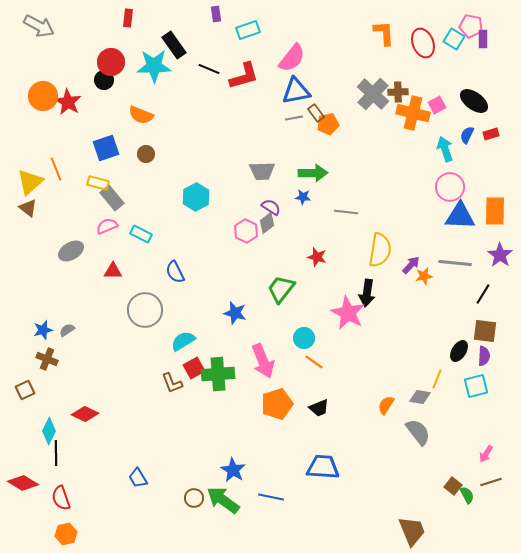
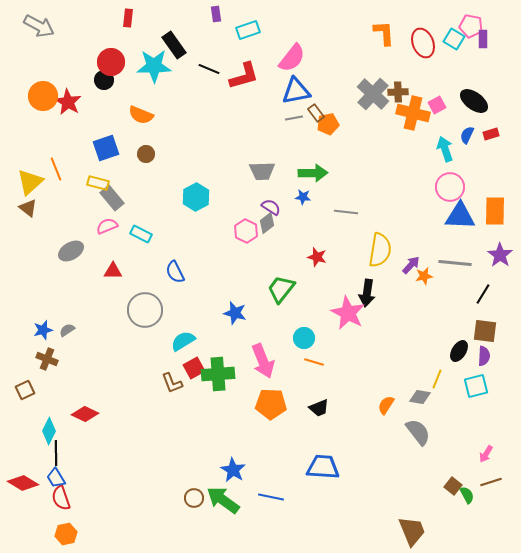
orange line at (314, 362): rotated 18 degrees counterclockwise
orange pentagon at (277, 404): moved 6 px left; rotated 20 degrees clockwise
blue trapezoid at (138, 478): moved 82 px left
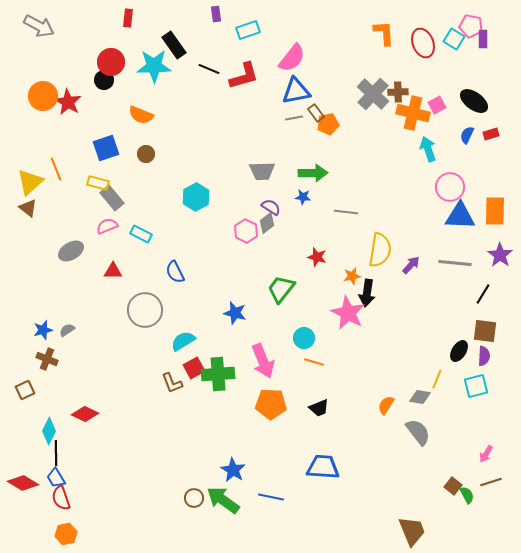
cyan arrow at (445, 149): moved 17 px left
orange star at (424, 276): moved 72 px left
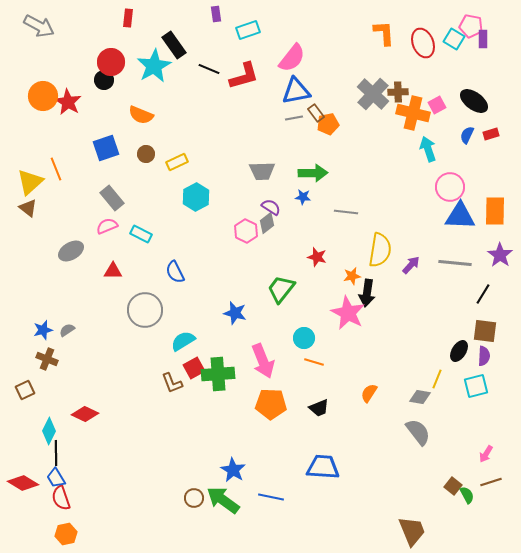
cyan star at (154, 66): rotated 28 degrees counterclockwise
yellow rectangle at (98, 183): moved 79 px right, 21 px up; rotated 40 degrees counterclockwise
orange semicircle at (386, 405): moved 17 px left, 12 px up
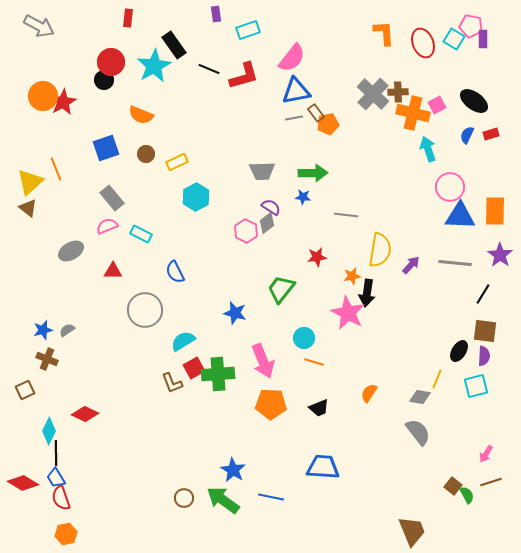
red star at (68, 102): moved 5 px left; rotated 12 degrees clockwise
gray line at (346, 212): moved 3 px down
red star at (317, 257): rotated 24 degrees counterclockwise
brown circle at (194, 498): moved 10 px left
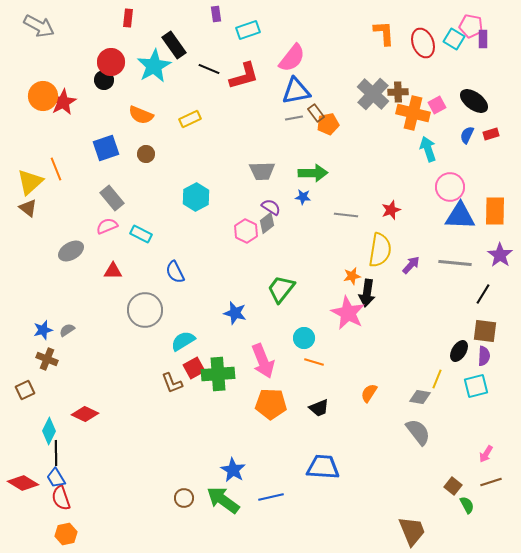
yellow rectangle at (177, 162): moved 13 px right, 43 px up
red star at (317, 257): moved 74 px right, 47 px up; rotated 12 degrees counterclockwise
green semicircle at (467, 495): moved 10 px down
blue line at (271, 497): rotated 25 degrees counterclockwise
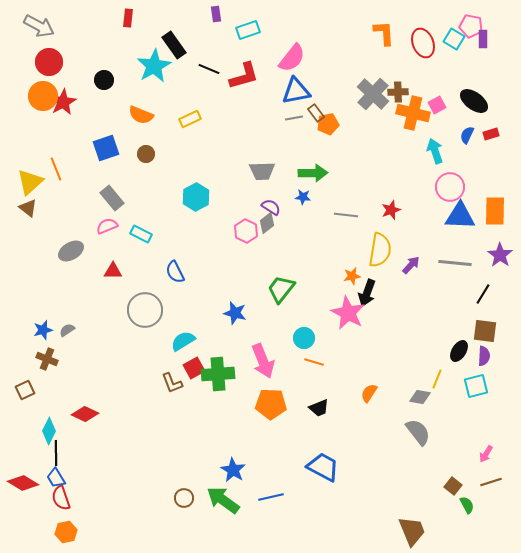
red circle at (111, 62): moved 62 px left
cyan arrow at (428, 149): moved 7 px right, 2 px down
black arrow at (367, 293): rotated 12 degrees clockwise
blue trapezoid at (323, 467): rotated 24 degrees clockwise
orange hexagon at (66, 534): moved 2 px up
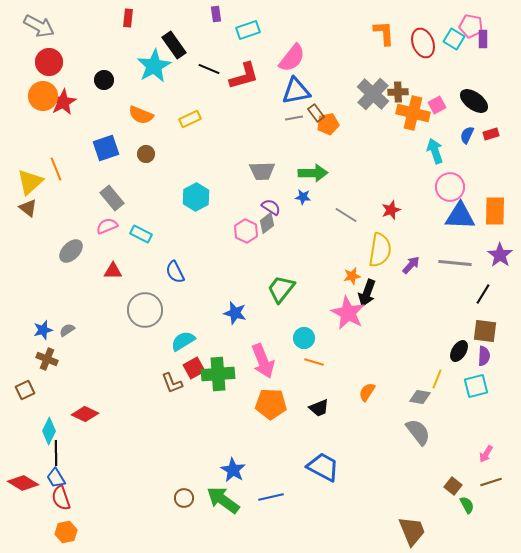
gray line at (346, 215): rotated 25 degrees clockwise
gray ellipse at (71, 251): rotated 15 degrees counterclockwise
orange semicircle at (369, 393): moved 2 px left, 1 px up
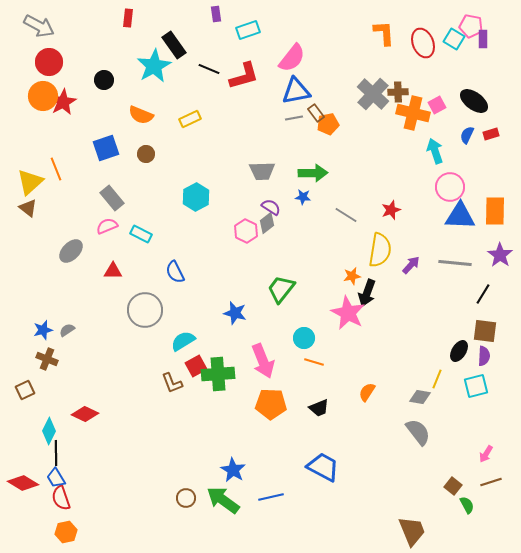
red square at (194, 368): moved 2 px right, 2 px up
brown circle at (184, 498): moved 2 px right
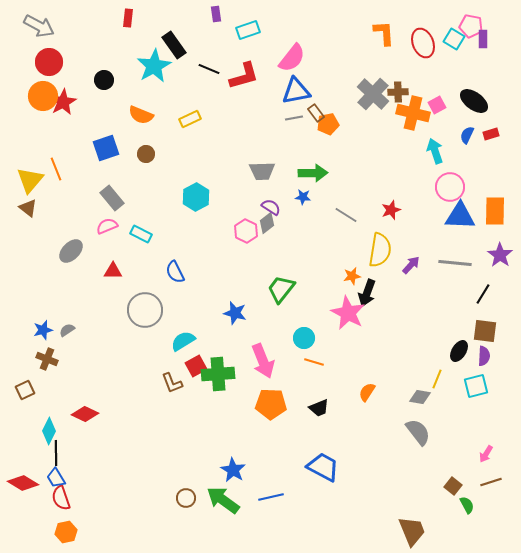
yellow triangle at (30, 182): moved 2 px up; rotated 8 degrees counterclockwise
